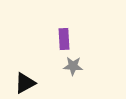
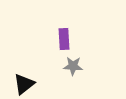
black triangle: moved 1 px left, 1 px down; rotated 10 degrees counterclockwise
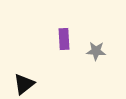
gray star: moved 23 px right, 15 px up
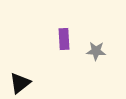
black triangle: moved 4 px left, 1 px up
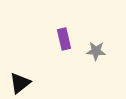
purple rectangle: rotated 10 degrees counterclockwise
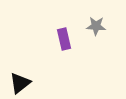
gray star: moved 25 px up
